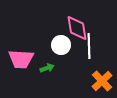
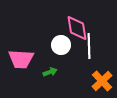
green arrow: moved 3 px right, 4 px down
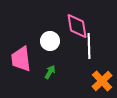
pink diamond: moved 2 px up
white circle: moved 11 px left, 4 px up
pink trapezoid: rotated 80 degrees clockwise
green arrow: rotated 40 degrees counterclockwise
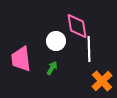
white circle: moved 6 px right
white line: moved 3 px down
green arrow: moved 2 px right, 4 px up
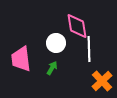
white circle: moved 2 px down
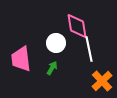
white line: rotated 10 degrees counterclockwise
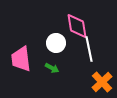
green arrow: rotated 88 degrees clockwise
orange cross: moved 1 px down
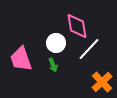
white line: rotated 55 degrees clockwise
pink trapezoid: rotated 12 degrees counterclockwise
green arrow: moved 1 px right, 3 px up; rotated 40 degrees clockwise
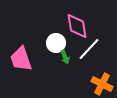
green arrow: moved 12 px right, 8 px up
orange cross: moved 2 px down; rotated 20 degrees counterclockwise
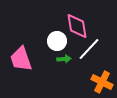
white circle: moved 1 px right, 2 px up
green arrow: moved 1 px left, 2 px down; rotated 72 degrees counterclockwise
orange cross: moved 2 px up
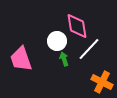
green arrow: rotated 104 degrees counterclockwise
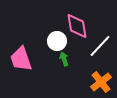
white line: moved 11 px right, 3 px up
orange cross: moved 1 px left; rotated 25 degrees clockwise
